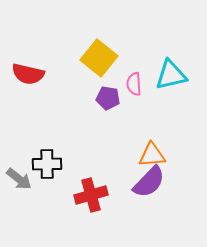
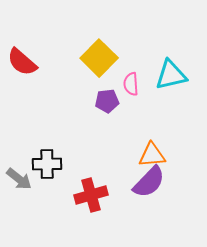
yellow square: rotated 6 degrees clockwise
red semicircle: moved 6 px left, 12 px up; rotated 28 degrees clockwise
pink semicircle: moved 3 px left
purple pentagon: moved 1 px left, 3 px down; rotated 15 degrees counterclockwise
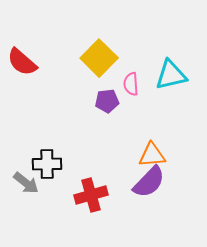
gray arrow: moved 7 px right, 4 px down
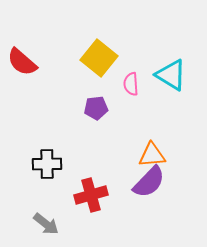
yellow square: rotated 6 degrees counterclockwise
cyan triangle: rotated 44 degrees clockwise
purple pentagon: moved 11 px left, 7 px down
gray arrow: moved 20 px right, 41 px down
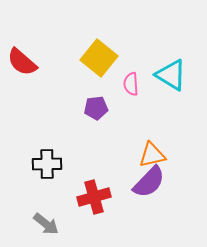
orange triangle: rotated 8 degrees counterclockwise
red cross: moved 3 px right, 2 px down
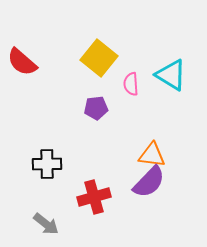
orange triangle: rotated 20 degrees clockwise
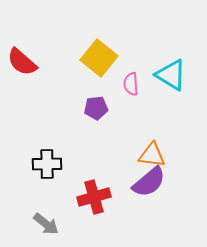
purple semicircle: rotated 6 degrees clockwise
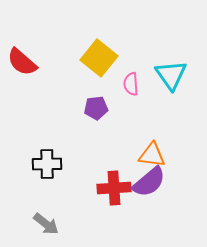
cyan triangle: rotated 24 degrees clockwise
red cross: moved 20 px right, 9 px up; rotated 12 degrees clockwise
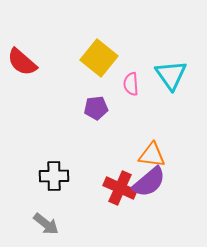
black cross: moved 7 px right, 12 px down
red cross: moved 6 px right; rotated 28 degrees clockwise
